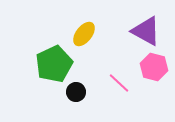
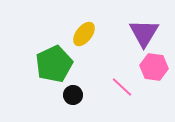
purple triangle: moved 2 px left, 2 px down; rotated 32 degrees clockwise
pink hexagon: rotated 8 degrees counterclockwise
pink line: moved 3 px right, 4 px down
black circle: moved 3 px left, 3 px down
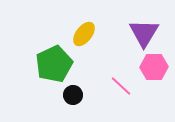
pink hexagon: rotated 8 degrees counterclockwise
pink line: moved 1 px left, 1 px up
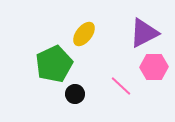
purple triangle: rotated 32 degrees clockwise
black circle: moved 2 px right, 1 px up
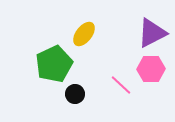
purple triangle: moved 8 px right
pink hexagon: moved 3 px left, 2 px down
pink line: moved 1 px up
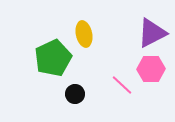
yellow ellipse: rotated 50 degrees counterclockwise
green pentagon: moved 1 px left, 6 px up
pink line: moved 1 px right
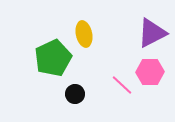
pink hexagon: moved 1 px left, 3 px down
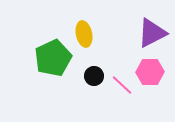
black circle: moved 19 px right, 18 px up
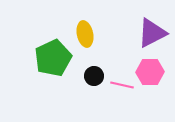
yellow ellipse: moved 1 px right
pink line: rotated 30 degrees counterclockwise
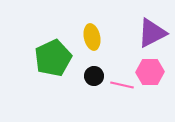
yellow ellipse: moved 7 px right, 3 px down
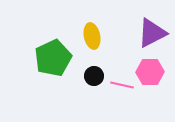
yellow ellipse: moved 1 px up
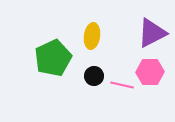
yellow ellipse: rotated 20 degrees clockwise
